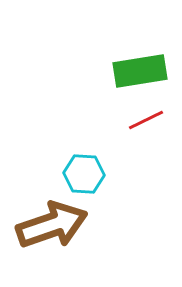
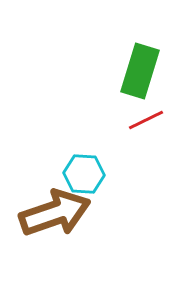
green rectangle: rotated 64 degrees counterclockwise
brown arrow: moved 3 px right, 12 px up
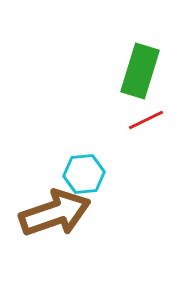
cyan hexagon: rotated 9 degrees counterclockwise
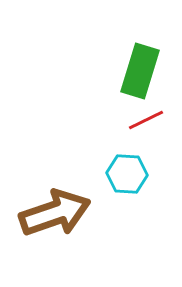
cyan hexagon: moved 43 px right; rotated 9 degrees clockwise
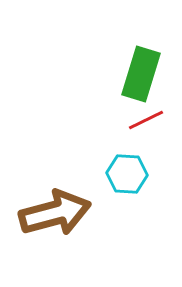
green rectangle: moved 1 px right, 3 px down
brown arrow: rotated 4 degrees clockwise
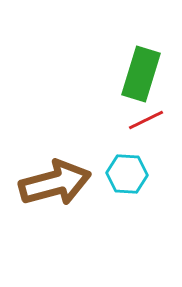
brown arrow: moved 30 px up
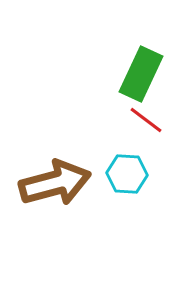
green rectangle: rotated 8 degrees clockwise
red line: rotated 63 degrees clockwise
